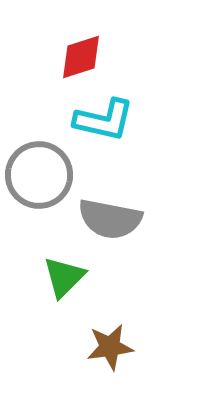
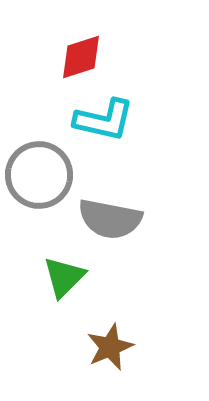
brown star: rotated 15 degrees counterclockwise
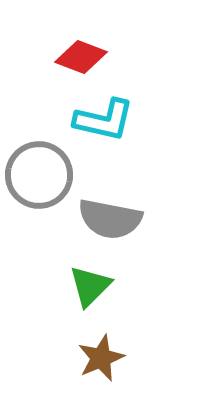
red diamond: rotated 39 degrees clockwise
green triangle: moved 26 px right, 9 px down
brown star: moved 9 px left, 11 px down
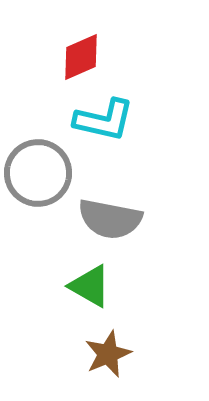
red diamond: rotated 45 degrees counterclockwise
gray circle: moved 1 px left, 2 px up
green triangle: rotated 45 degrees counterclockwise
brown star: moved 7 px right, 4 px up
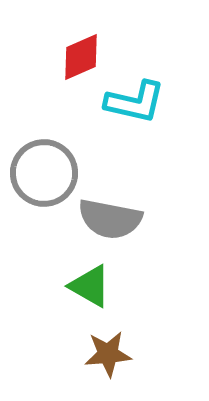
cyan L-shape: moved 31 px right, 18 px up
gray circle: moved 6 px right
brown star: rotated 18 degrees clockwise
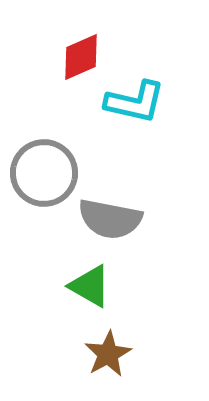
brown star: rotated 24 degrees counterclockwise
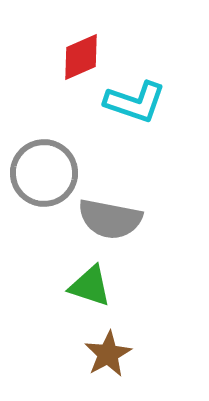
cyan L-shape: rotated 6 degrees clockwise
green triangle: rotated 12 degrees counterclockwise
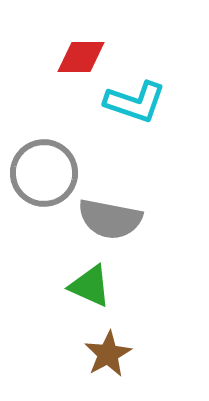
red diamond: rotated 24 degrees clockwise
green triangle: rotated 6 degrees clockwise
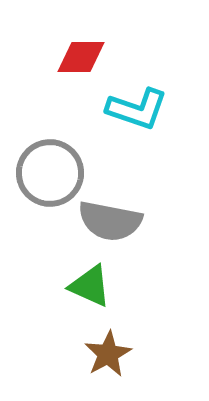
cyan L-shape: moved 2 px right, 7 px down
gray circle: moved 6 px right
gray semicircle: moved 2 px down
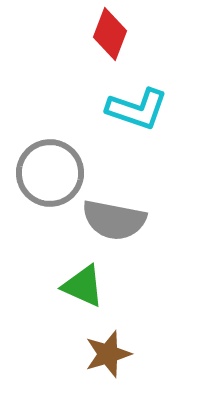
red diamond: moved 29 px right, 23 px up; rotated 69 degrees counterclockwise
gray semicircle: moved 4 px right, 1 px up
green triangle: moved 7 px left
brown star: rotated 12 degrees clockwise
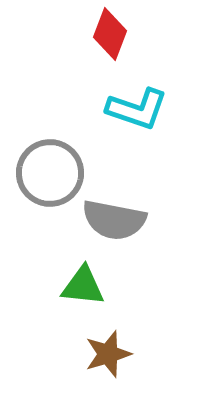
green triangle: rotated 18 degrees counterclockwise
